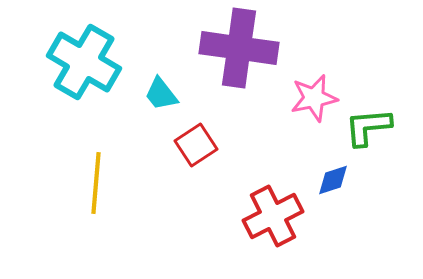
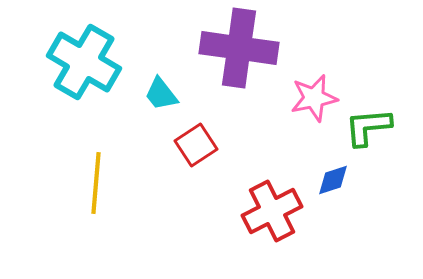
red cross: moved 1 px left, 5 px up
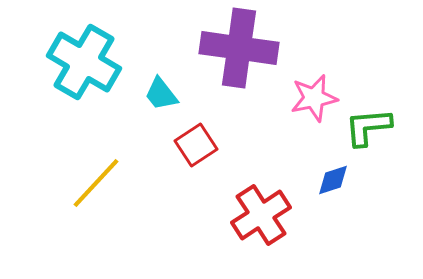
yellow line: rotated 38 degrees clockwise
red cross: moved 11 px left, 4 px down; rotated 6 degrees counterclockwise
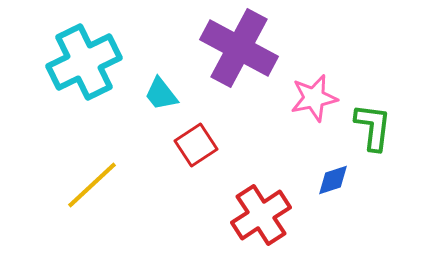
purple cross: rotated 20 degrees clockwise
cyan cross: rotated 34 degrees clockwise
green L-shape: moved 5 px right; rotated 102 degrees clockwise
yellow line: moved 4 px left, 2 px down; rotated 4 degrees clockwise
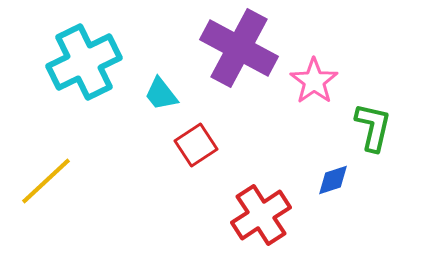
pink star: moved 17 px up; rotated 24 degrees counterclockwise
green L-shape: rotated 6 degrees clockwise
yellow line: moved 46 px left, 4 px up
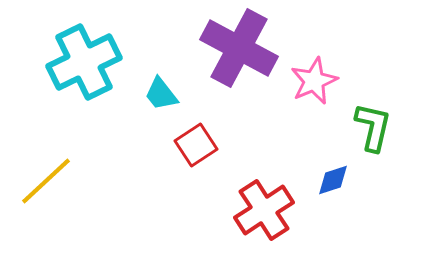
pink star: rotated 12 degrees clockwise
red cross: moved 3 px right, 5 px up
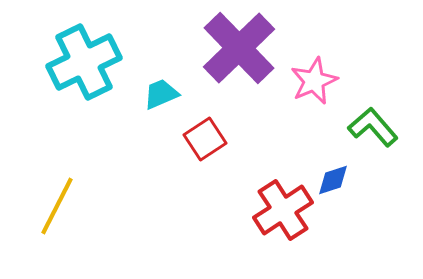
purple cross: rotated 18 degrees clockwise
cyan trapezoid: rotated 105 degrees clockwise
green L-shape: rotated 54 degrees counterclockwise
red square: moved 9 px right, 6 px up
yellow line: moved 11 px right, 25 px down; rotated 20 degrees counterclockwise
red cross: moved 19 px right
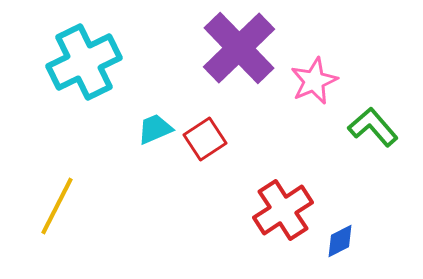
cyan trapezoid: moved 6 px left, 35 px down
blue diamond: moved 7 px right, 61 px down; rotated 9 degrees counterclockwise
